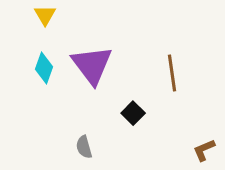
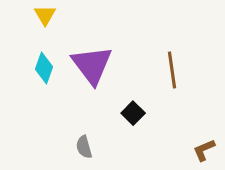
brown line: moved 3 px up
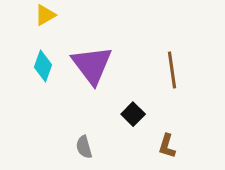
yellow triangle: rotated 30 degrees clockwise
cyan diamond: moved 1 px left, 2 px up
black square: moved 1 px down
brown L-shape: moved 37 px left, 4 px up; rotated 50 degrees counterclockwise
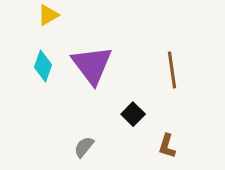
yellow triangle: moved 3 px right
gray semicircle: rotated 55 degrees clockwise
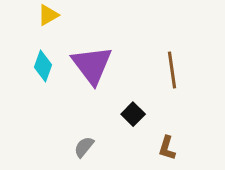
brown L-shape: moved 2 px down
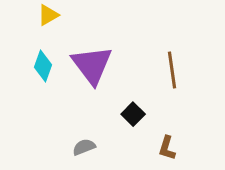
gray semicircle: rotated 30 degrees clockwise
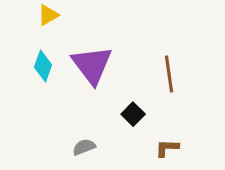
brown line: moved 3 px left, 4 px down
brown L-shape: rotated 75 degrees clockwise
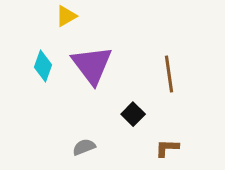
yellow triangle: moved 18 px right, 1 px down
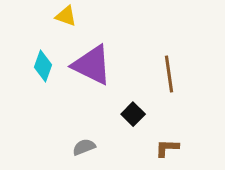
yellow triangle: rotated 50 degrees clockwise
purple triangle: rotated 27 degrees counterclockwise
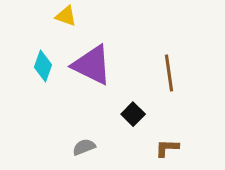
brown line: moved 1 px up
